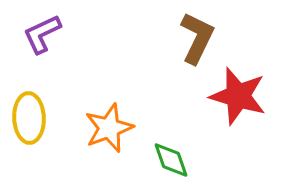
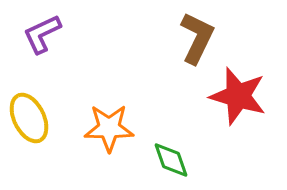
yellow ellipse: rotated 24 degrees counterclockwise
orange star: rotated 21 degrees clockwise
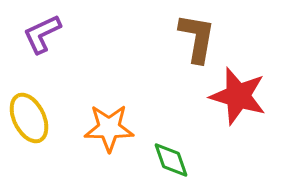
brown L-shape: rotated 16 degrees counterclockwise
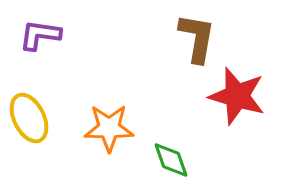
purple L-shape: moved 2 px left, 1 px down; rotated 33 degrees clockwise
red star: moved 1 px left
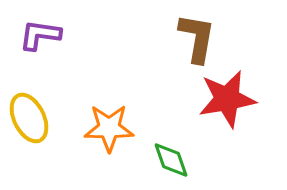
red star: moved 10 px left, 3 px down; rotated 26 degrees counterclockwise
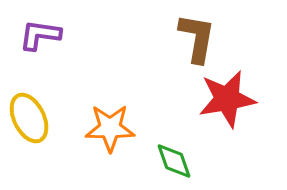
orange star: moved 1 px right
green diamond: moved 3 px right, 1 px down
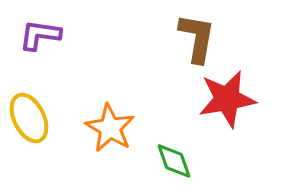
orange star: rotated 30 degrees clockwise
